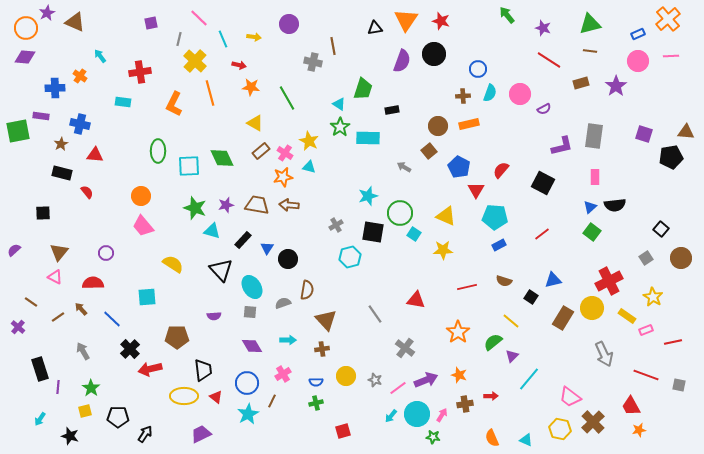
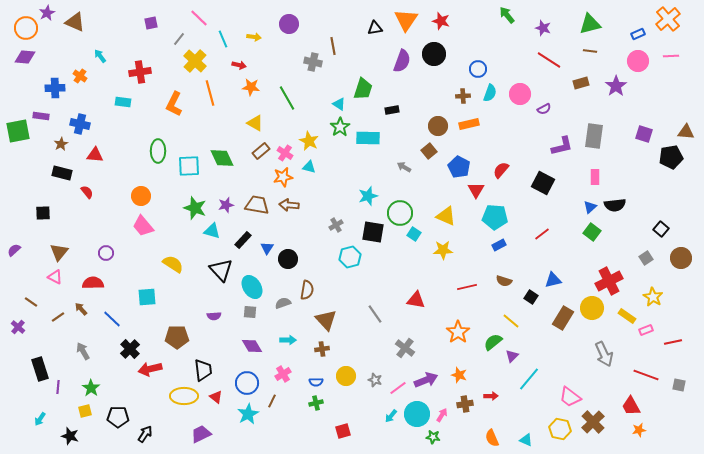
gray line at (179, 39): rotated 24 degrees clockwise
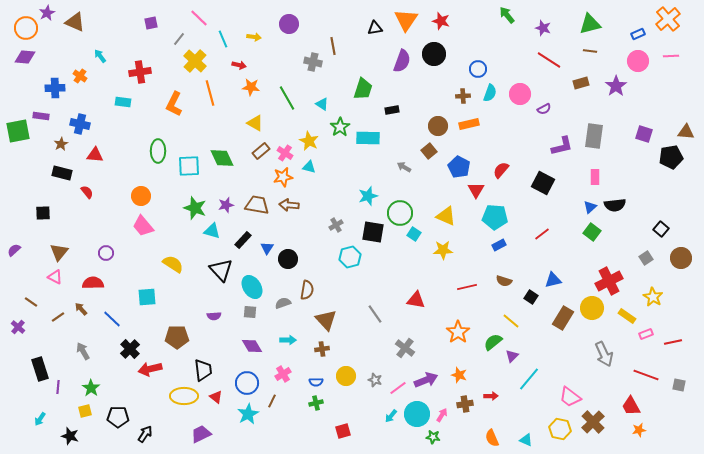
cyan triangle at (339, 104): moved 17 px left
pink rectangle at (646, 330): moved 4 px down
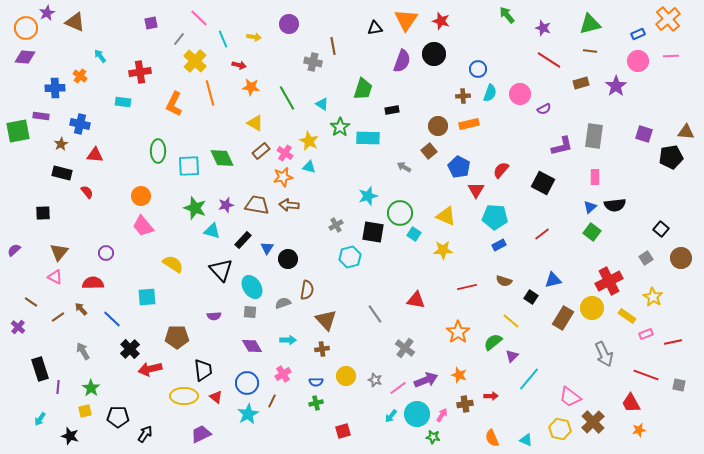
red trapezoid at (631, 406): moved 3 px up
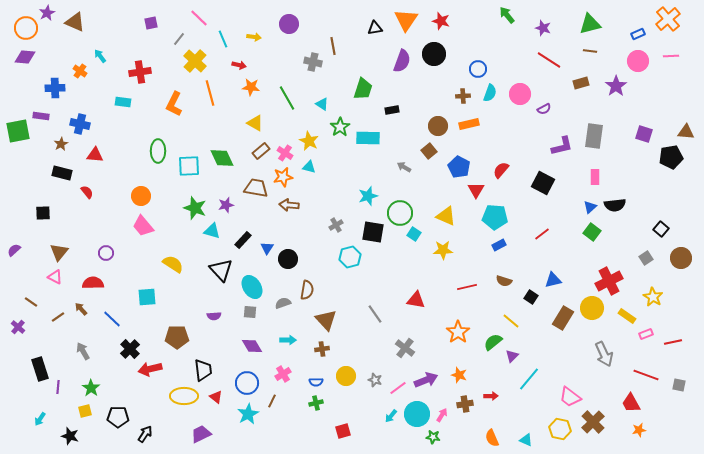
orange cross at (80, 76): moved 5 px up
brown trapezoid at (257, 205): moved 1 px left, 17 px up
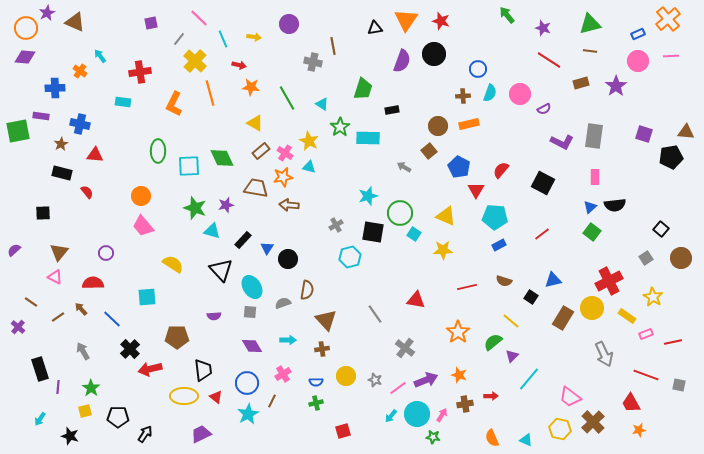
purple L-shape at (562, 146): moved 4 px up; rotated 40 degrees clockwise
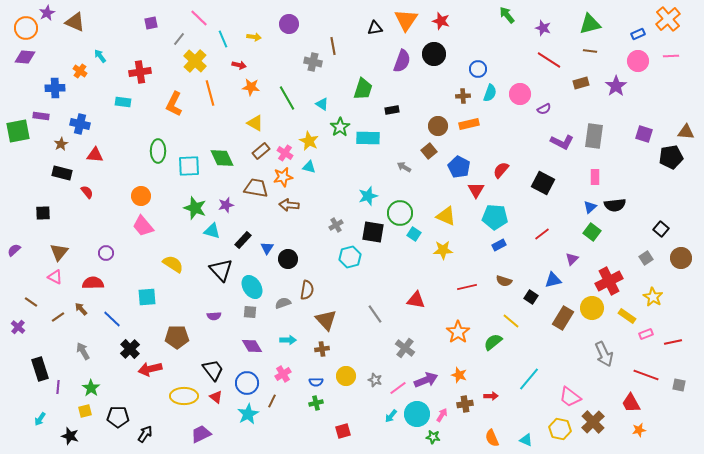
purple triangle at (512, 356): moved 60 px right, 97 px up
black trapezoid at (203, 370): moved 10 px right; rotated 30 degrees counterclockwise
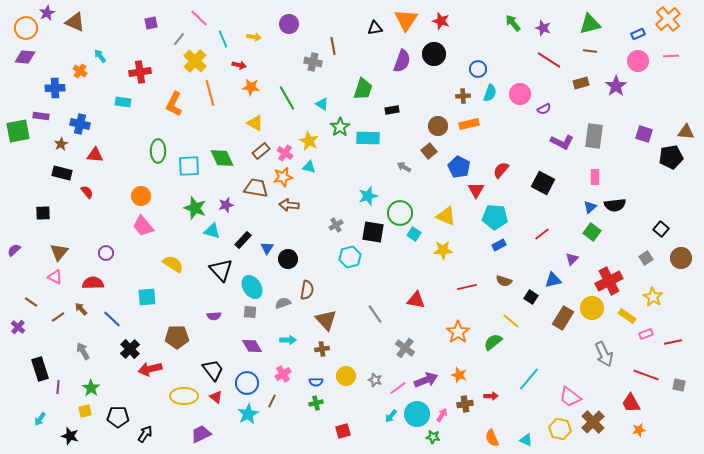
green arrow at (507, 15): moved 6 px right, 8 px down
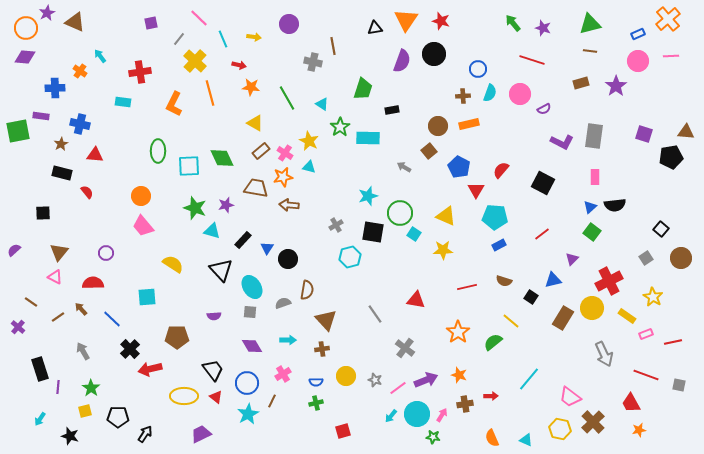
red line at (549, 60): moved 17 px left; rotated 15 degrees counterclockwise
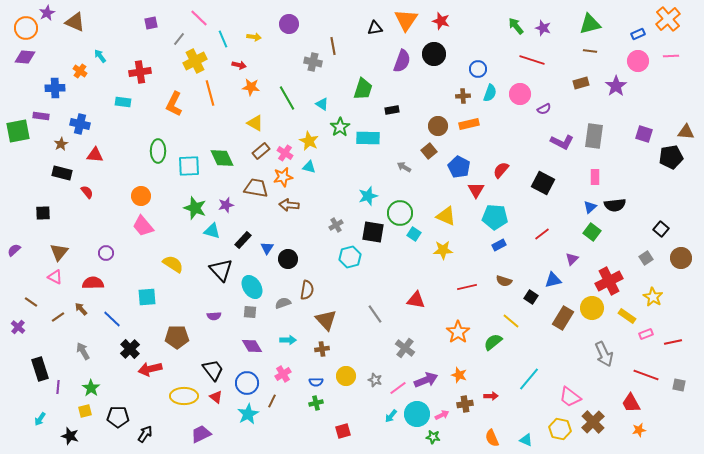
green arrow at (513, 23): moved 3 px right, 3 px down
yellow cross at (195, 61): rotated 20 degrees clockwise
pink arrow at (442, 415): rotated 32 degrees clockwise
